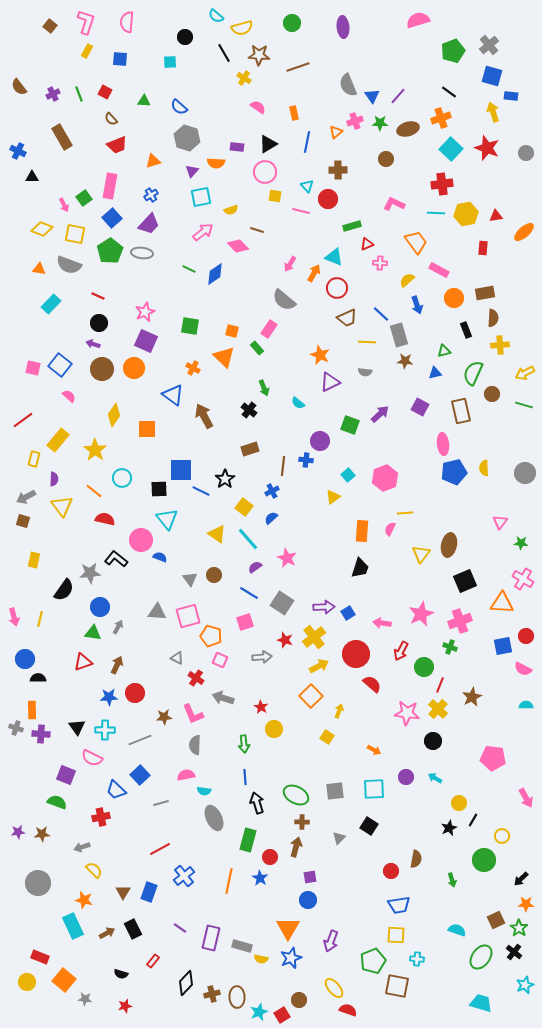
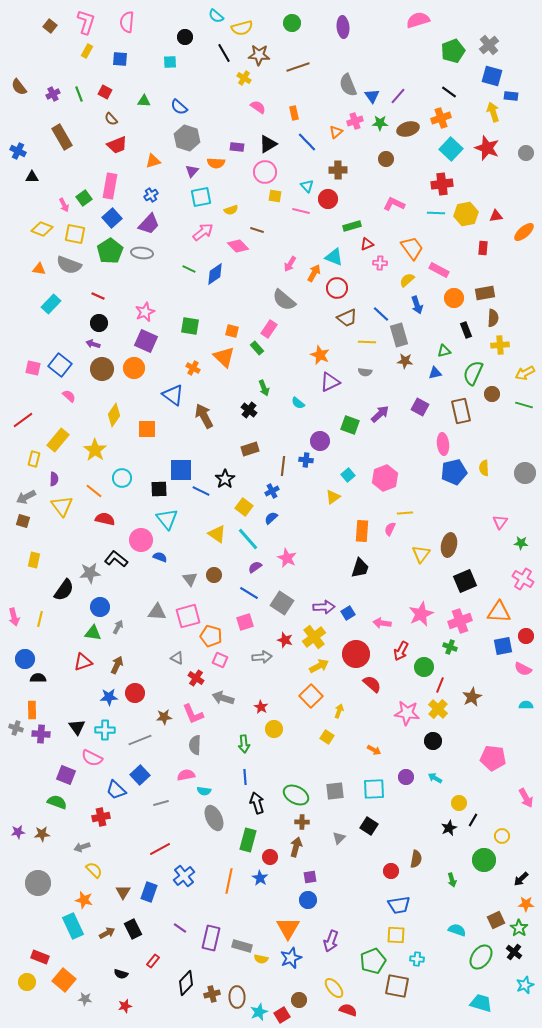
blue line at (307, 142): rotated 55 degrees counterclockwise
orange trapezoid at (416, 242): moved 4 px left, 6 px down
orange triangle at (502, 603): moved 3 px left, 9 px down
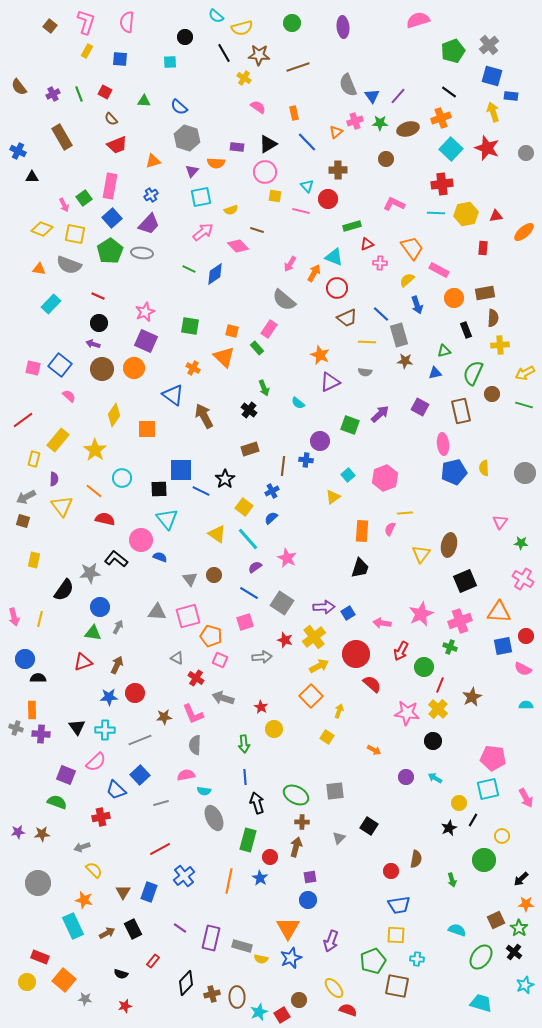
pink semicircle at (92, 758): moved 4 px right, 4 px down; rotated 70 degrees counterclockwise
cyan square at (374, 789): moved 114 px right; rotated 10 degrees counterclockwise
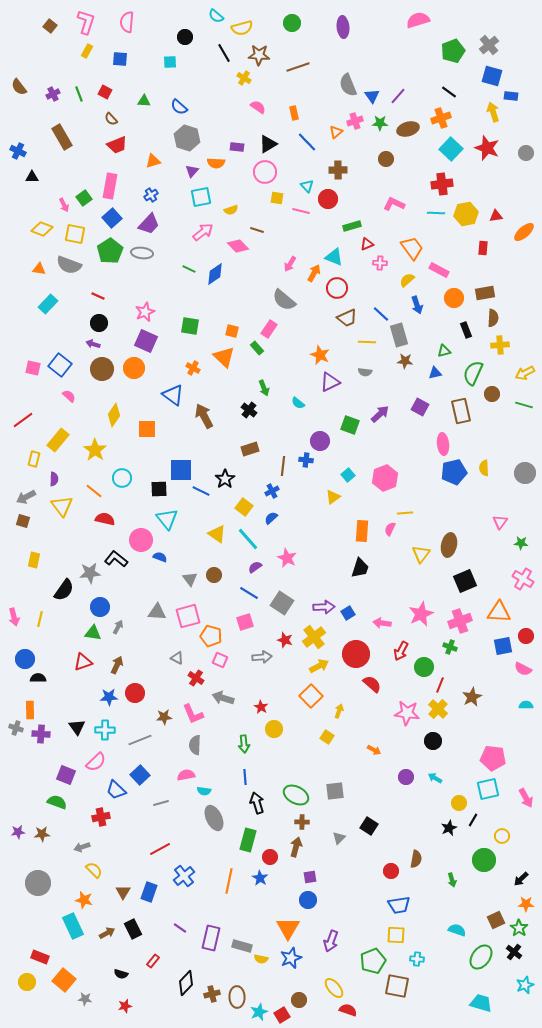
yellow square at (275, 196): moved 2 px right, 2 px down
cyan rectangle at (51, 304): moved 3 px left
orange rectangle at (32, 710): moved 2 px left
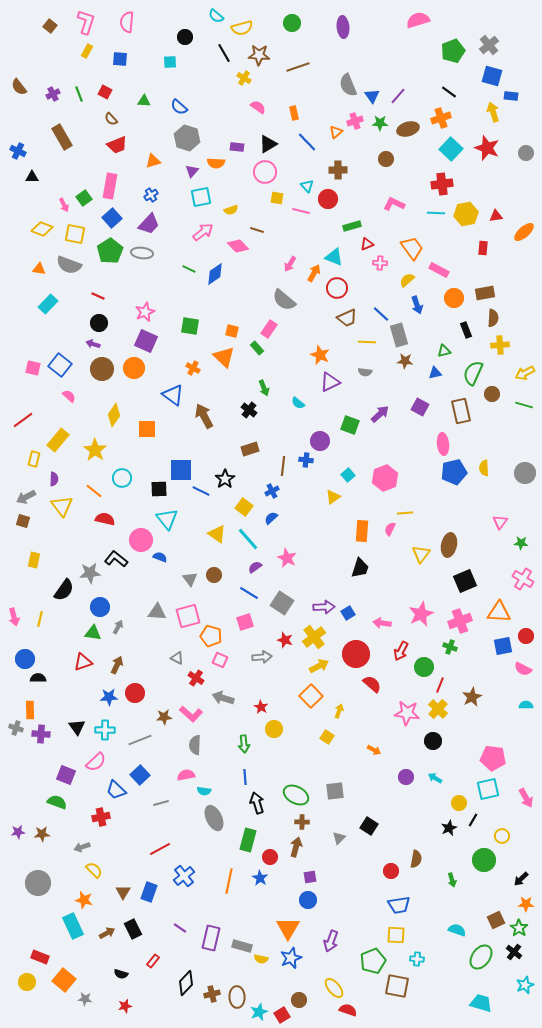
pink L-shape at (193, 714): moved 2 px left; rotated 25 degrees counterclockwise
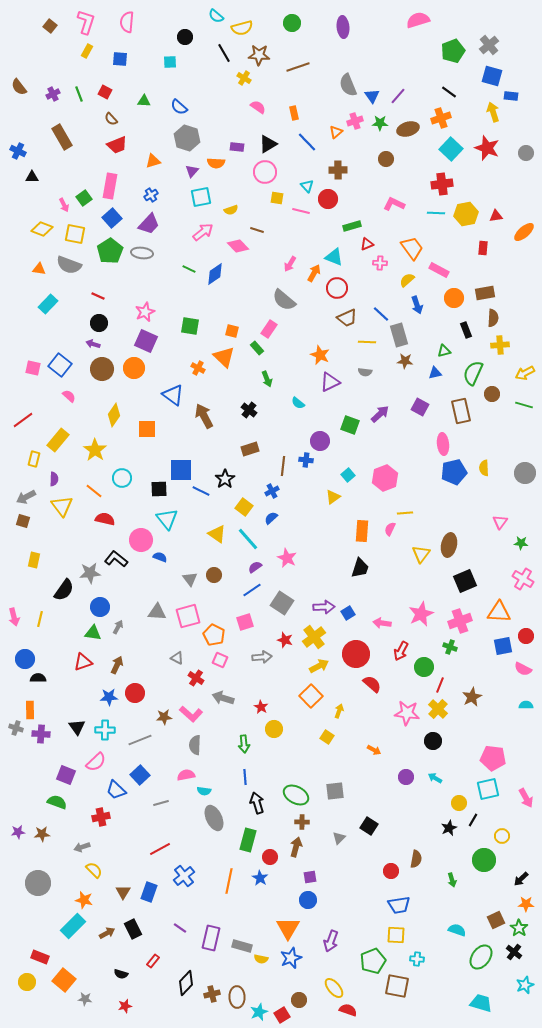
orange cross at (193, 368): moved 5 px right
green arrow at (264, 388): moved 3 px right, 9 px up
blue line at (249, 593): moved 3 px right, 3 px up; rotated 66 degrees counterclockwise
orange pentagon at (211, 636): moved 3 px right, 1 px up; rotated 10 degrees clockwise
cyan rectangle at (73, 926): rotated 70 degrees clockwise
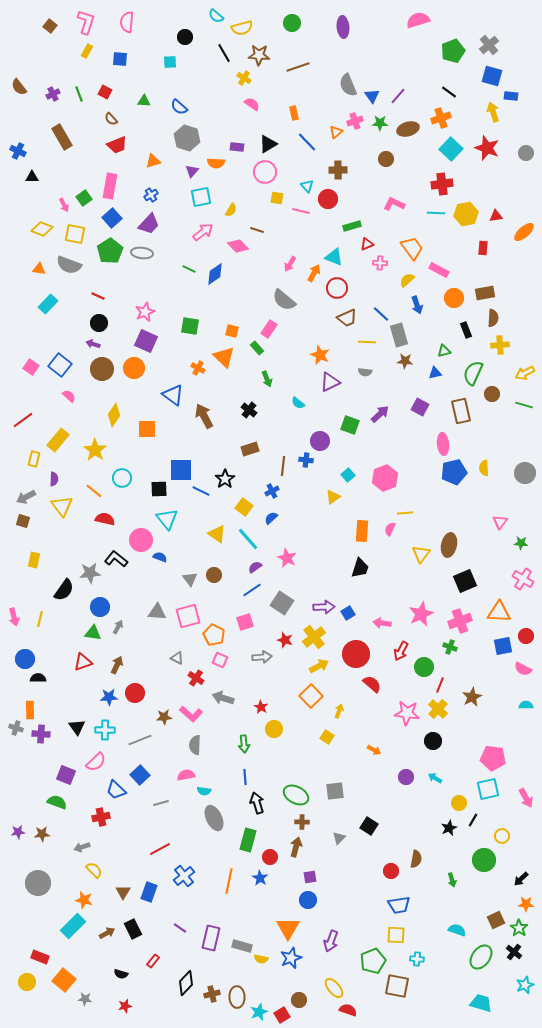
pink semicircle at (258, 107): moved 6 px left, 3 px up
yellow semicircle at (231, 210): rotated 40 degrees counterclockwise
pink square at (33, 368): moved 2 px left, 1 px up; rotated 21 degrees clockwise
